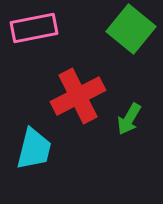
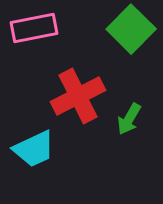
green square: rotated 6 degrees clockwise
cyan trapezoid: rotated 51 degrees clockwise
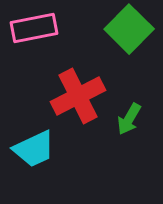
green square: moved 2 px left
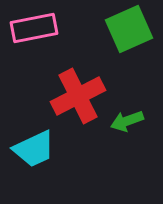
green square: rotated 21 degrees clockwise
green arrow: moved 2 px left, 2 px down; rotated 40 degrees clockwise
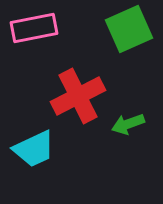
green arrow: moved 1 px right, 3 px down
